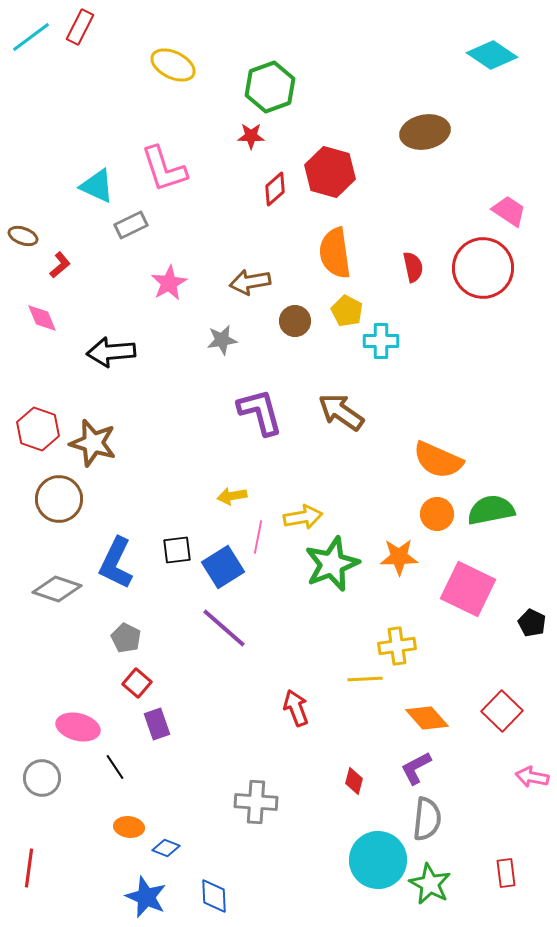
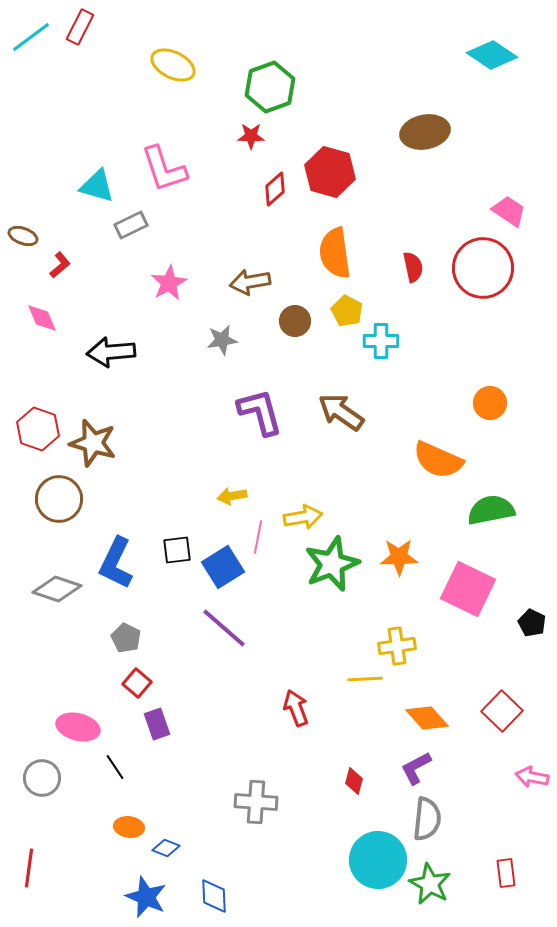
cyan triangle at (97, 186): rotated 9 degrees counterclockwise
orange circle at (437, 514): moved 53 px right, 111 px up
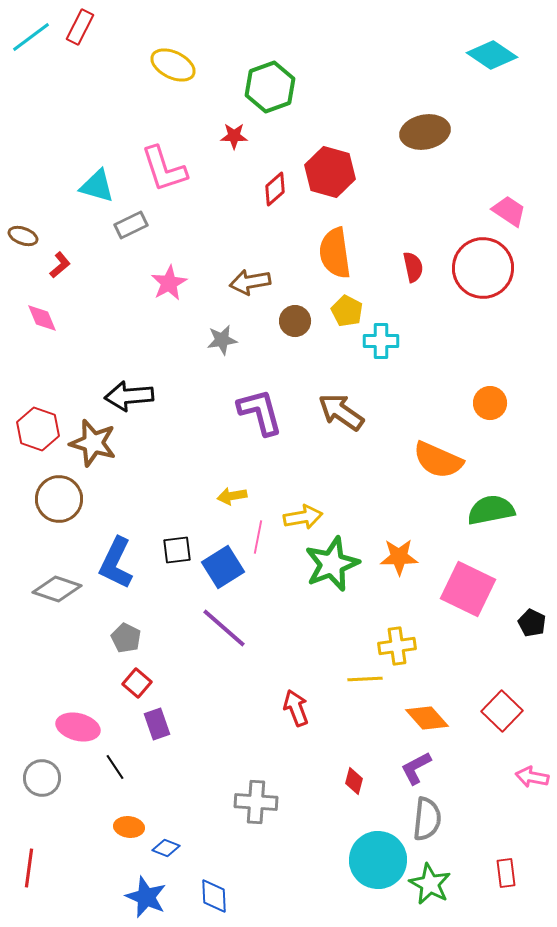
red star at (251, 136): moved 17 px left
black arrow at (111, 352): moved 18 px right, 44 px down
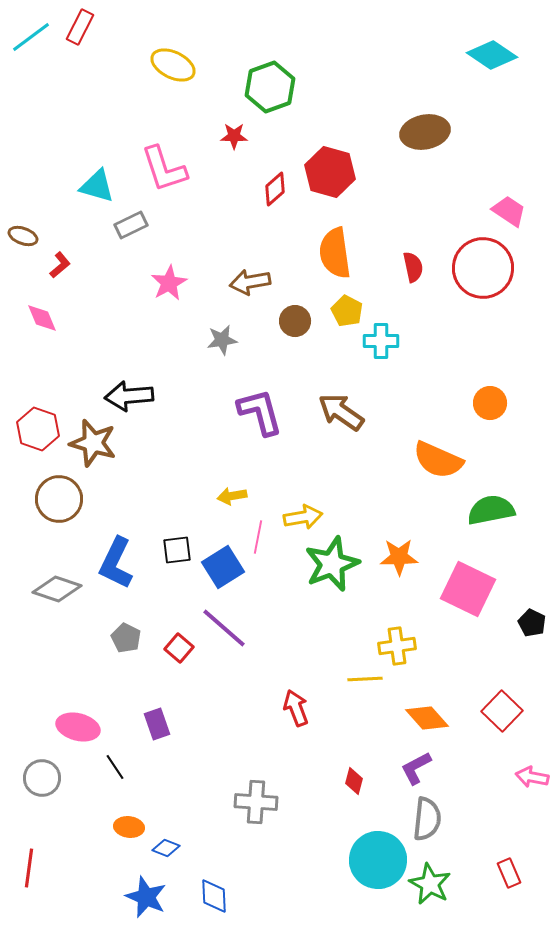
red square at (137, 683): moved 42 px right, 35 px up
red rectangle at (506, 873): moved 3 px right; rotated 16 degrees counterclockwise
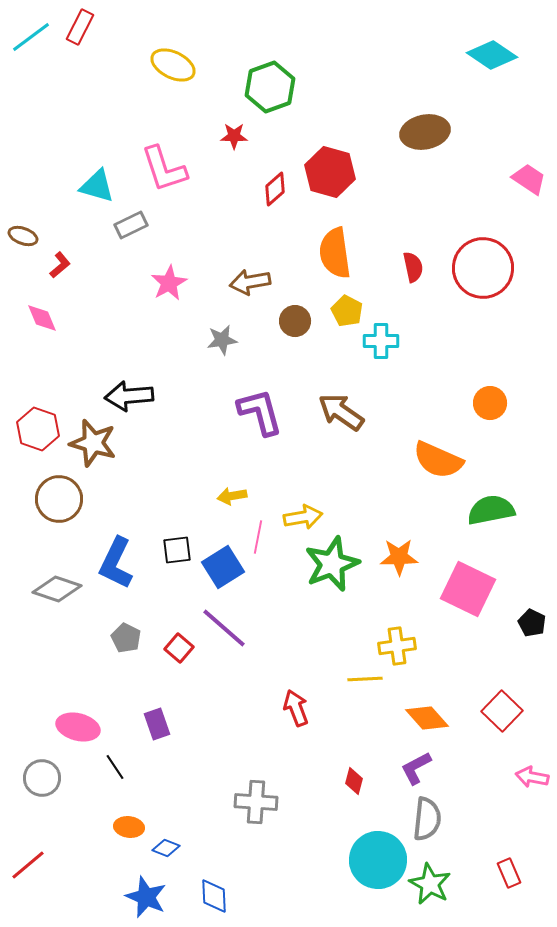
pink trapezoid at (509, 211): moved 20 px right, 32 px up
red line at (29, 868): moved 1 px left, 3 px up; rotated 42 degrees clockwise
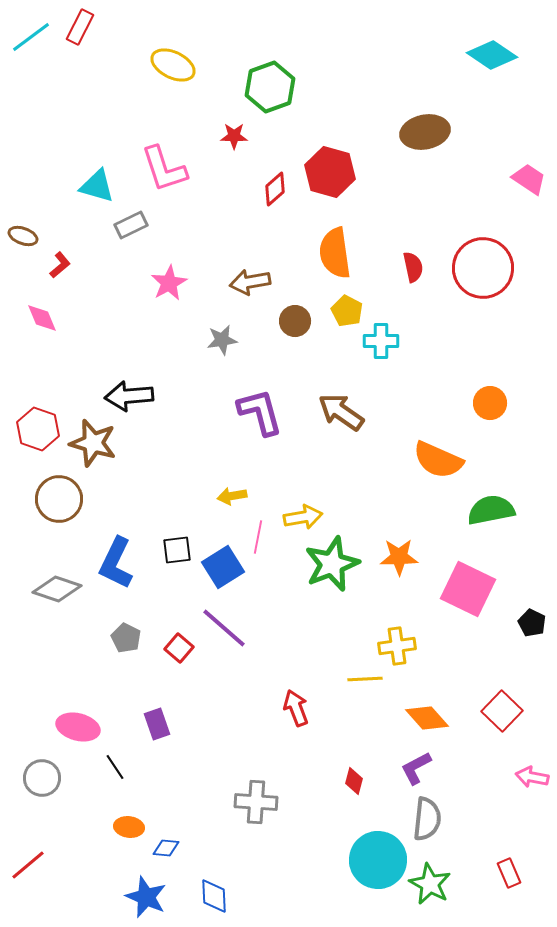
blue diamond at (166, 848): rotated 16 degrees counterclockwise
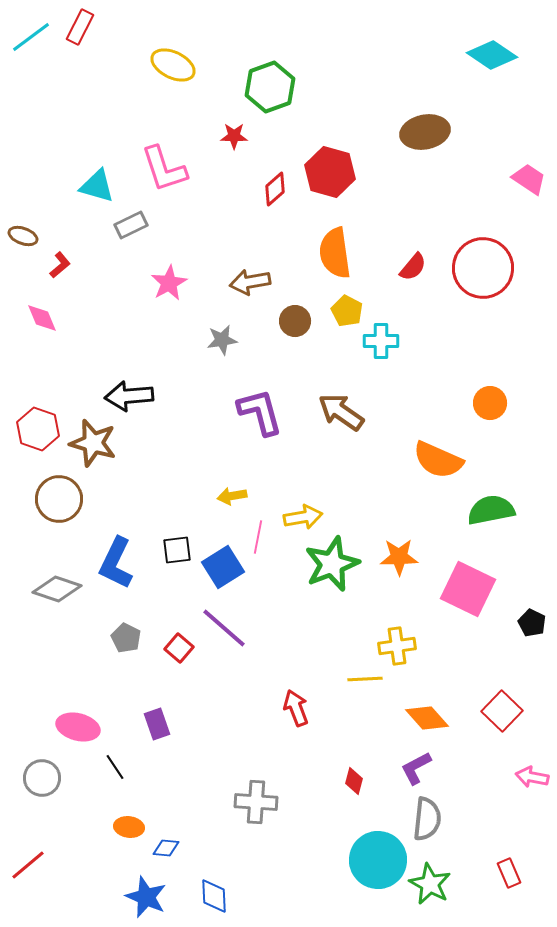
red semicircle at (413, 267): rotated 52 degrees clockwise
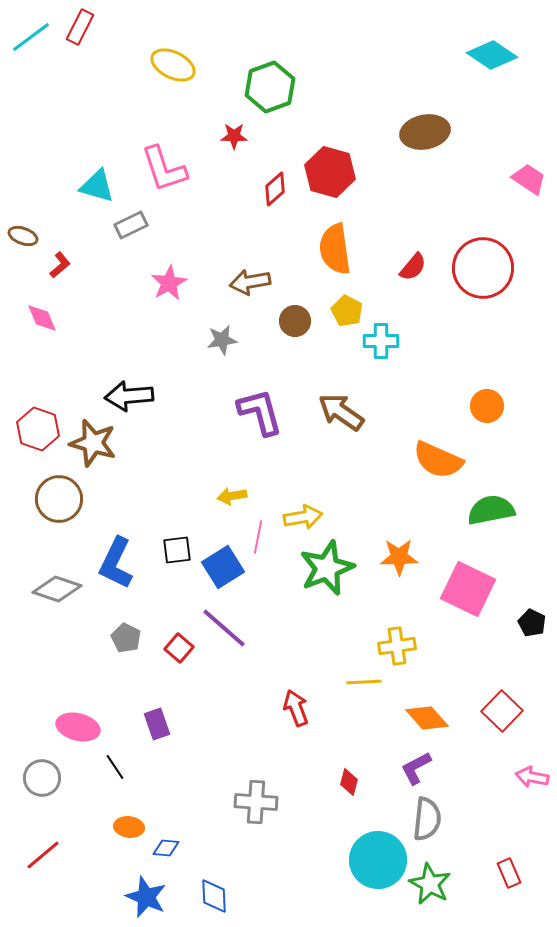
orange semicircle at (335, 253): moved 4 px up
orange circle at (490, 403): moved 3 px left, 3 px down
green star at (332, 564): moved 5 px left, 4 px down
yellow line at (365, 679): moved 1 px left, 3 px down
red diamond at (354, 781): moved 5 px left, 1 px down
red line at (28, 865): moved 15 px right, 10 px up
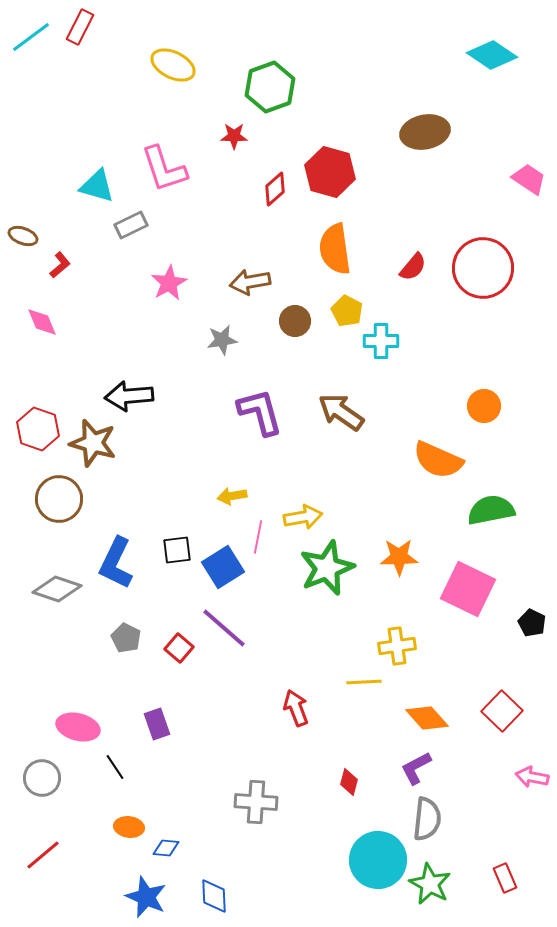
pink diamond at (42, 318): moved 4 px down
orange circle at (487, 406): moved 3 px left
red rectangle at (509, 873): moved 4 px left, 5 px down
